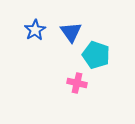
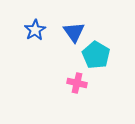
blue triangle: moved 3 px right
cyan pentagon: rotated 12 degrees clockwise
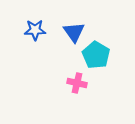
blue star: rotated 30 degrees clockwise
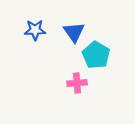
pink cross: rotated 18 degrees counterclockwise
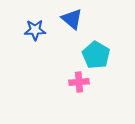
blue triangle: moved 2 px left, 13 px up; rotated 15 degrees counterclockwise
pink cross: moved 2 px right, 1 px up
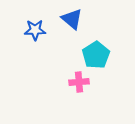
cyan pentagon: rotated 8 degrees clockwise
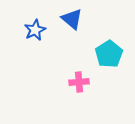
blue star: rotated 25 degrees counterclockwise
cyan pentagon: moved 13 px right, 1 px up
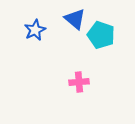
blue triangle: moved 3 px right
cyan pentagon: moved 8 px left, 19 px up; rotated 20 degrees counterclockwise
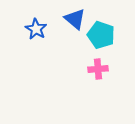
blue star: moved 1 px right, 1 px up; rotated 15 degrees counterclockwise
pink cross: moved 19 px right, 13 px up
